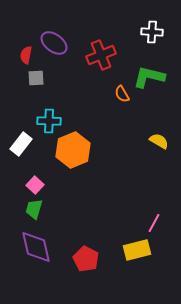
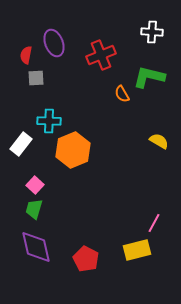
purple ellipse: rotated 32 degrees clockwise
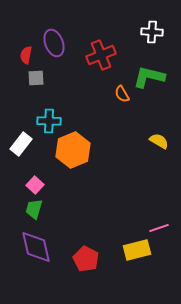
pink line: moved 5 px right, 5 px down; rotated 42 degrees clockwise
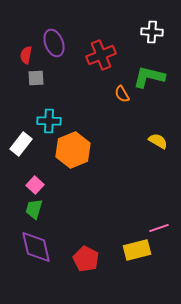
yellow semicircle: moved 1 px left
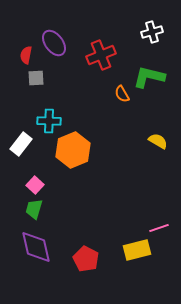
white cross: rotated 20 degrees counterclockwise
purple ellipse: rotated 16 degrees counterclockwise
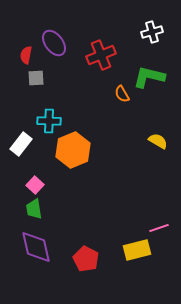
green trapezoid: rotated 25 degrees counterclockwise
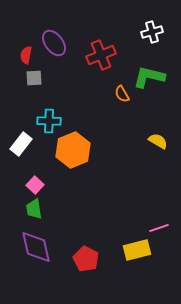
gray square: moved 2 px left
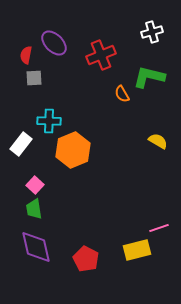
purple ellipse: rotated 8 degrees counterclockwise
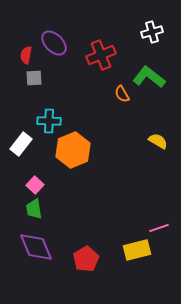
green L-shape: rotated 24 degrees clockwise
purple diamond: rotated 9 degrees counterclockwise
red pentagon: rotated 15 degrees clockwise
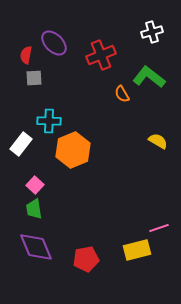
red pentagon: rotated 20 degrees clockwise
